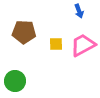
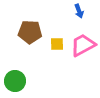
brown pentagon: moved 6 px right
yellow square: moved 1 px right
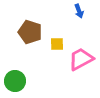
brown pentagon: rotated 15 degrees clockwise
pink trapezoid: moved 2 px left, 14 px down
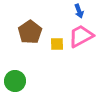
brown pentagon: rotated 20 degrees clockwise
pink trapezoid: moved 23 px up
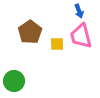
pink trapezoid: rotated 76 degrees counterclockwise
green circle: moved 1 px left
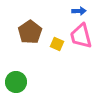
blue arrow: rotated 72 degrees counterclockwise
yellow square: rotated 24 degrees clockwise
green circle: moved 2 px right, 1 px down
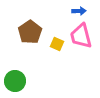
green circle: moved 1 px left, 1 px up
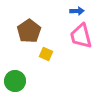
blue arrow: moved 2 px left
brown pentagon: moved 1 px left, 1 px up
yellow square: moved 11 px left, 10 px down
